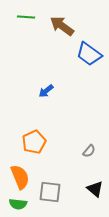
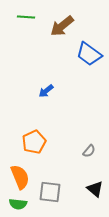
brown arrow: rotated 75 degrees counterclockwise
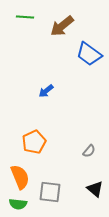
green line: moved 1 px left
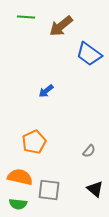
green line: moved 1 px right
brown arrow: moved 1 px left
orange semicircle: rotated 55 degrees counterclockwise
gray square: moved 1 px left, 2 px up
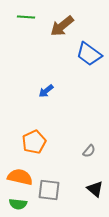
brown arrow: moved 1 px right
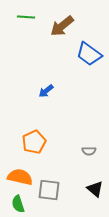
gray semicircle: rotated 48 degrees clockwise
green semicircle: rotated 66 degrees clockwise
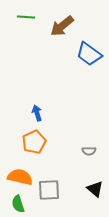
blue arrow: moved 9 px left, 22 px down; rotated 112 degrees clockwise
gray square: rotated 10 degrees counterclockwise
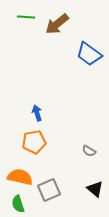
brown arrow: moved 5 px left, 2 px up
orange pentagon: rotated 15 degrees clockwise
gray semicircle: rotated 32 degrees clockwise
gray square: rotated 20 degrees counterclockwise
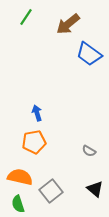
green line: rotated 60 degrees counterclockwise
brown arrow: moved 11 px right
gray square: moved 2 px right, 1 px down; rotated 15 degrees counterclockwise
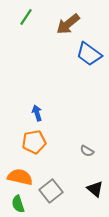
gray semicircle: moved 2 px left
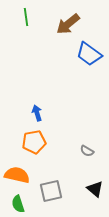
green line: rotated 42 degrees counterclockwise
orange semicircle: moved 3 px left, 2 px up
gray square: rotated 25 degrees clockwise
